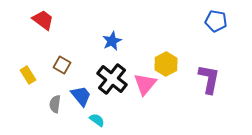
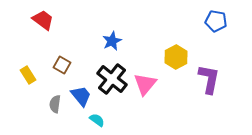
yellow hexagon: moved 10 px right, 7 px up
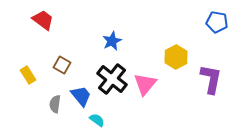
blue pentagon: moved 1 px right, 1 px down
purple L-shape: moved 2 px right
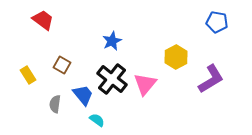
purple L-shape: rotated 48 degrees clockwise
blue trapezoid: moved 2 px right, 1 px up
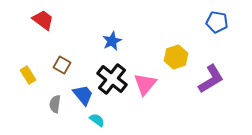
yellow hexagon: rotated 10 degrees clockwise
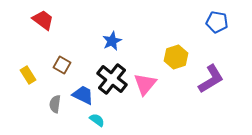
blue trapezoid: rotated 25 degrees counterclockwise
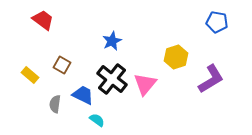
yellow rectangle: moved 2 px right; rotated 18 degrees counterclockwise
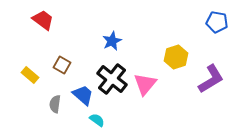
blue trapezoid: rotated 15 degrees clockwise
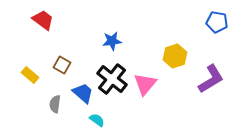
blue star: rotated 18 degrees clockwise
yellow hexagon: moved 1 px left, 1 px up
blue trapezoid: moved 2 px up
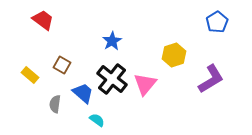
blue pentagon: rotated 30 degrees clockwise
blue star: rotated 24 degrees counterclockwise
yellow hexagon: moved 1 px left, 1 px up
